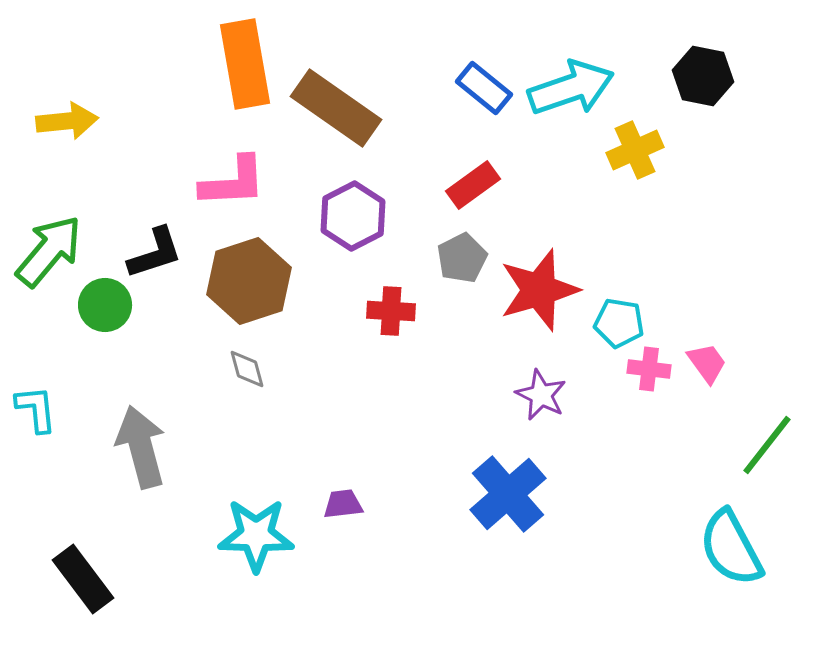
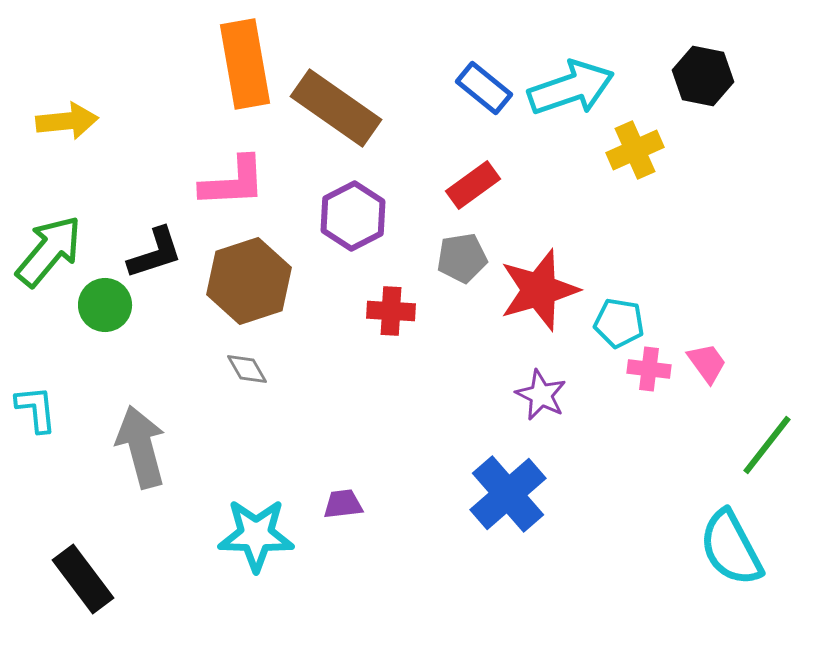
gray pentagon: rotated 18 degrees clockwise
gray diamond: rotated 15 degrees counterclockwise
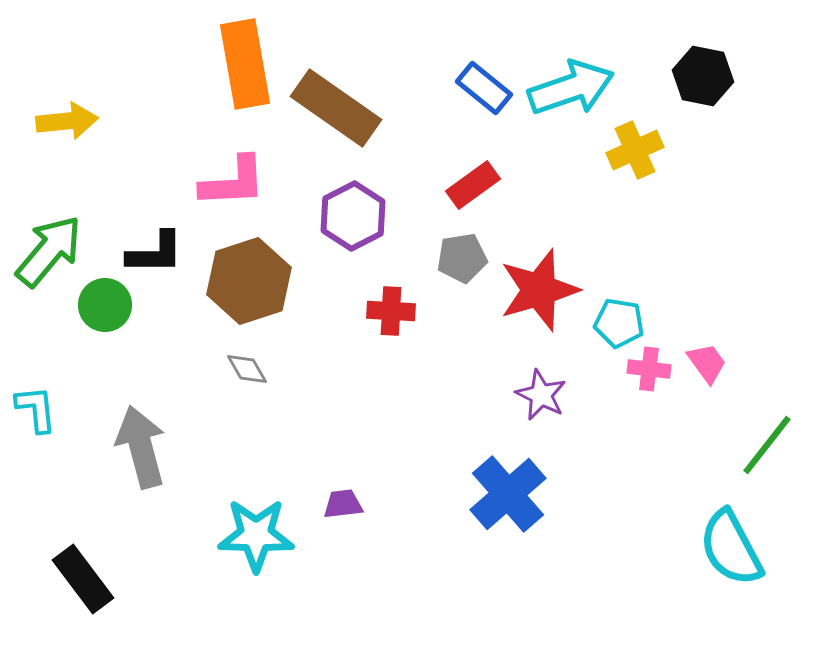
black L-shape: rotated 18 degrees clockwise
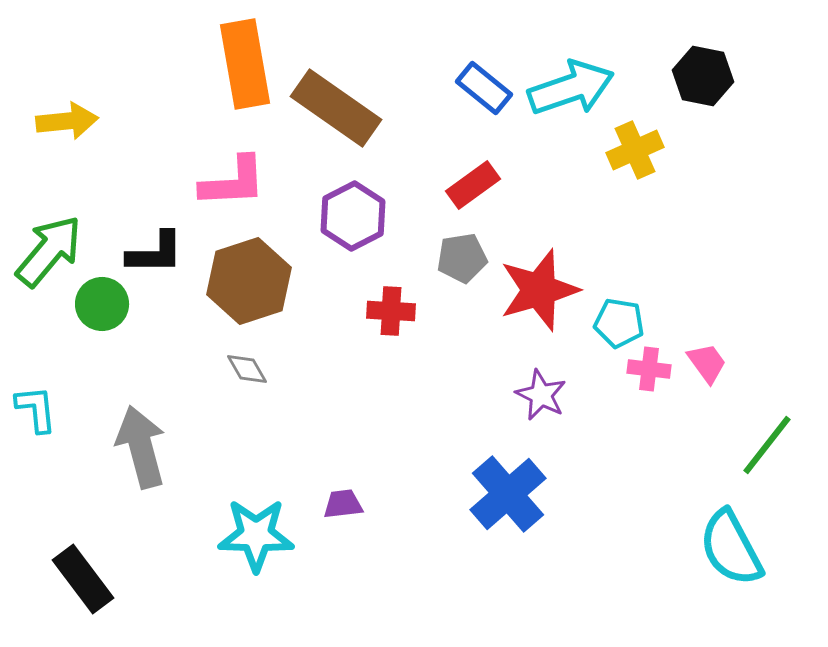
green circle: moved 3 px left, 1 px up
